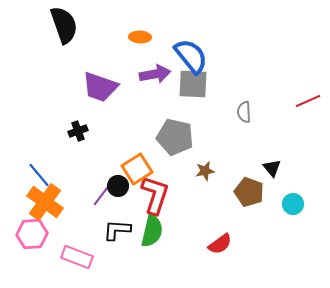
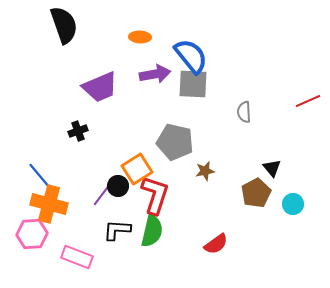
purple trapezoid: rotated 42 degrees counterclockwise
gray pentagon: moved 5 px down
brown pentagon: moved 7 px right, 1 px down; rotated 24 degrees clockwise
orange cross: moved 4 px right, 2 px down; rotated 21 degrees counterclockwise
red semicircle: moved 4 px left
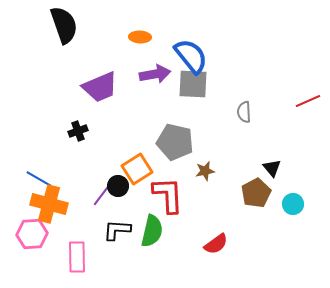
blue line: moved 4 px down; rotated 20 degrees counterclockwise
red L-shape: moved 13 px right; rotated 21 degrees counterclockwise
pink rectangle: rotated 68 degrees clockwise
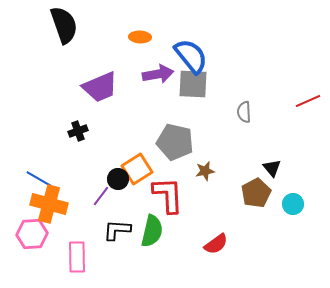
purple arrow: moved 3 px right
black circle: moved 7 px up
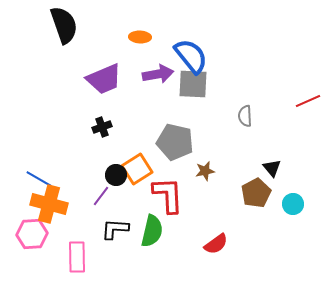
purple trapezoid: moved 4 px right, 8 px up
gray semicircle: moved 1 px right, 4 px down
black cross: moved 24 px right, 4 px up
black circle: moved 2 px left, 4 px up
black L-shape: moved 2 px left, 1 px up
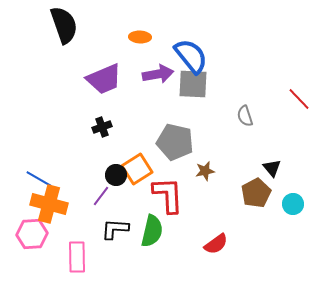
red line: moved 9 px left, 2 px up; rotated 70 degrees clockwise
gray semicircle: rotated 15 degrees counterclockwise
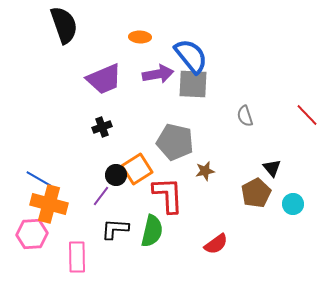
red line: moved 8 px right, 16 px down
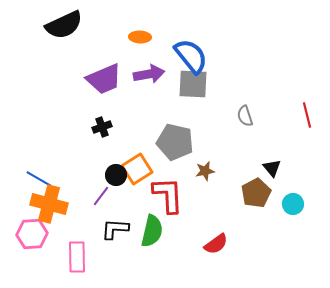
black semicircle: rotated 84 degrees clockwise
purple arrow: moved 9 px left
red line: rotated 30 degrees clockwise
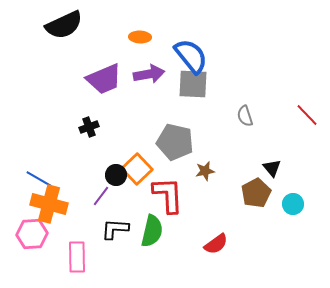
red line: rotated 30 degrees counterclockwise
black cross: moved 13 px left
orange square: rotated 12 degrees counterclockwise
